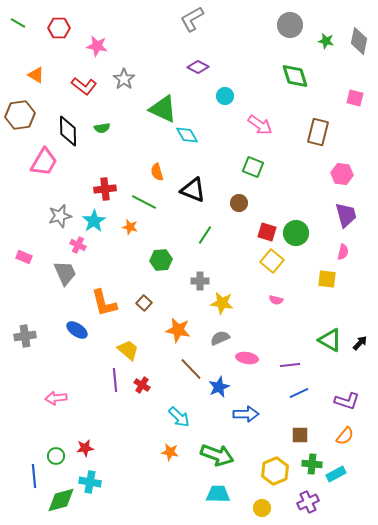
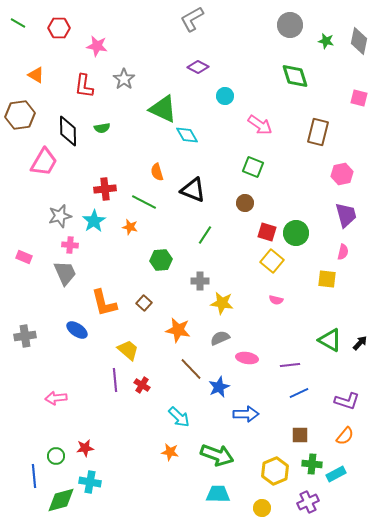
red L-shape at (84, 86): rotated 60 degrees clockwise
pink square at (355, 98): moved 4 px right
pink hexagon at (342, 174): rotated 20 degrees counterclockwise
brown circle at (239, 203): moved 6 px right
pink cross at (78, 245): moved 8 px left; rotated 21 degrees counterclockwise
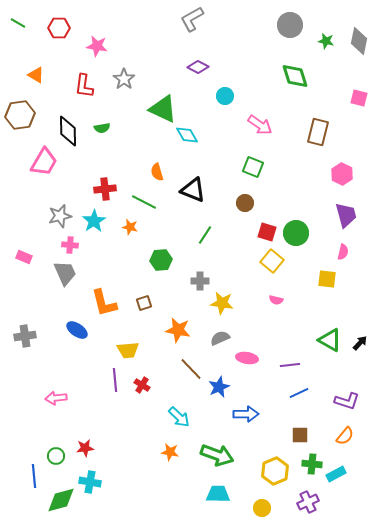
pink hexagon at (342, 174): rotated 20 degrees counterclockwise
brown square at (144, 303): rotated 28 degrees clockwise
yellow trapezoid at (128, 350): rotated 135 degrees clockwise
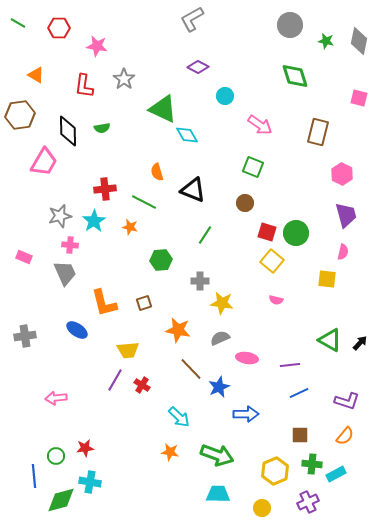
purple line at (115, 380): rotated 35 degrees clockwise
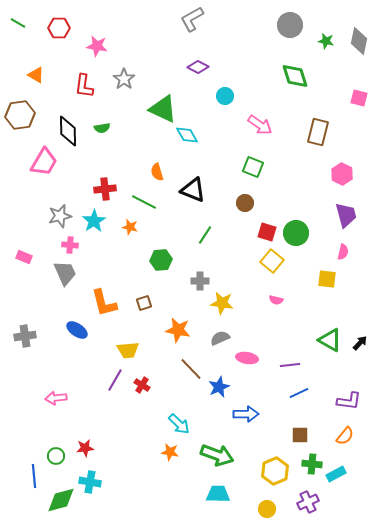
purple L-shape at (347, 401): moved 2 px right; rotated 10 degrees counterclockwise
cyan arrow at (179, 417): moved 7 px down
yellow circle at (262, 508): moved 5 px right, 1 px down
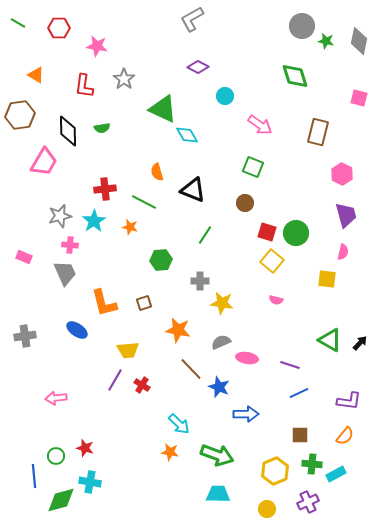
gray circle at (290, 25): moved 12 px right, 1 px down
gray semicircle at (220, 338): moved 1 px right, 4 px down
purple line at (290, 365): rotated 24 degrees clockwise
blue star at (219, 387): rotated 25 degrees counterclockwise
red star at (85, 448): rotated 24 degrees clockwise
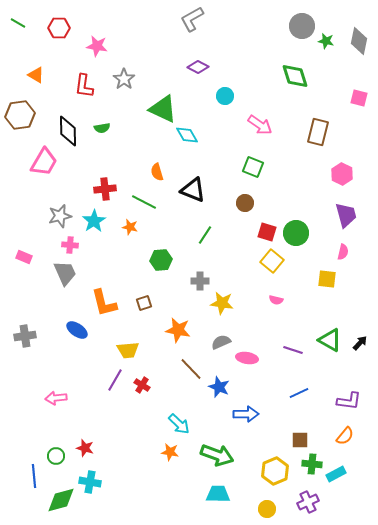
purple line at (290, 365): moved 3 px right, 15 px up
brown square at (300, 435): moved 5 px down
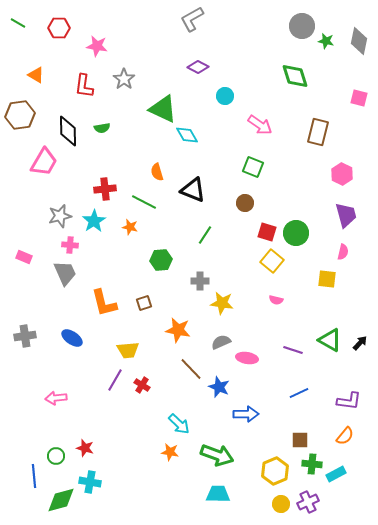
blue ellipse at (77, 330): moved 5 px left, 8 px down
yellow circle at (267, 509): moved 14 px right, 5 px up
